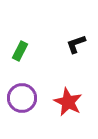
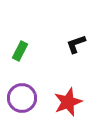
red star: rotated 24 degrees clockwise
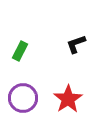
purple circle: moved 1 px right
red star: moved 3 px up; rotated 12 degrees counterclockwise
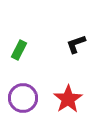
green rectangle: moved 1 px left, 1 px up
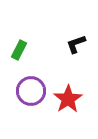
purple circle: moved 8 px right, 7 px up
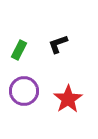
black L-shape: moved 18 px left
purple circle: moved 7 px left
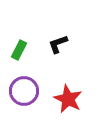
red star: rotated 12 degrees counterclockwise
